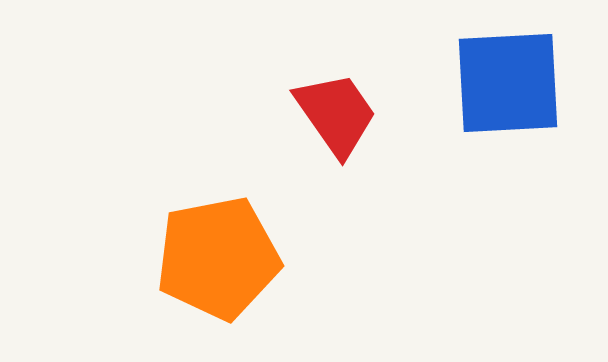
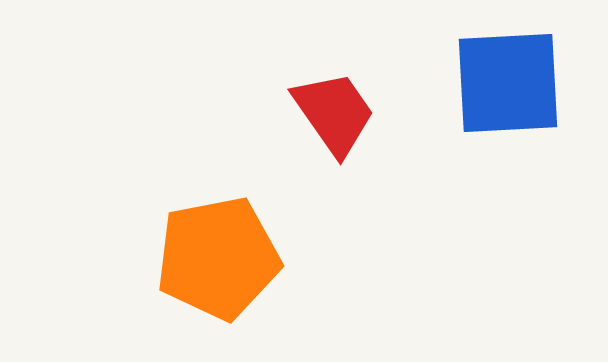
red trapezoid: moved 2 px left, 1 px up
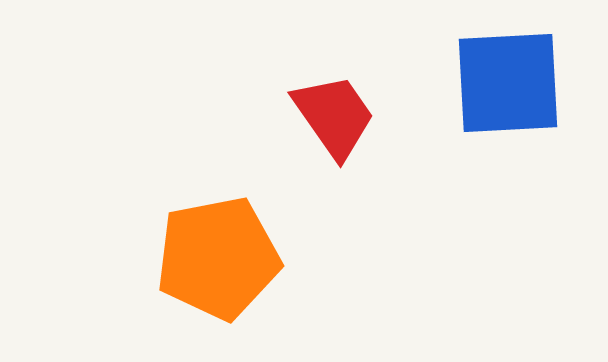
red trapezoid: moved 3 px down
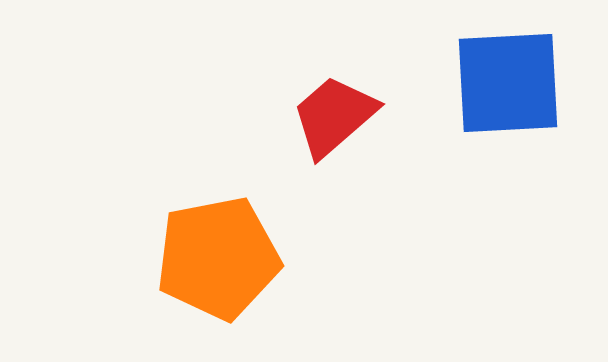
red trapezoid: rotated 96 degrees counterclockwise
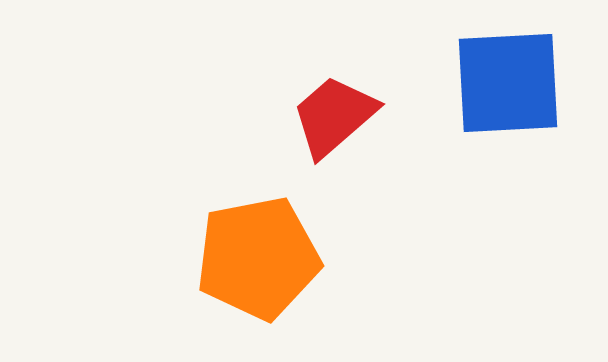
orange pentagon: moved 40 px right
